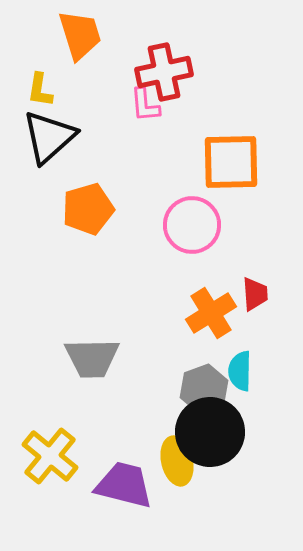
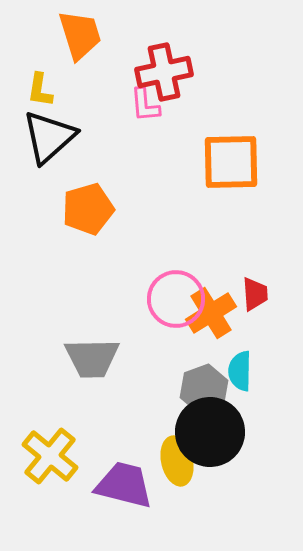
pink circle: moved 16 px left, 74 px down
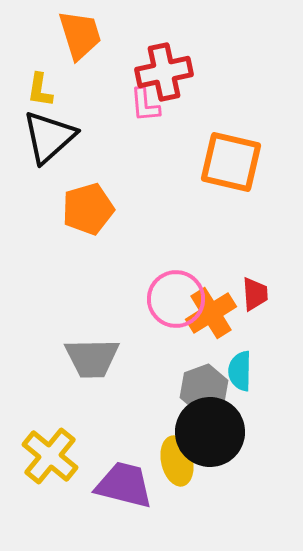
orange square: rotated 14 degrees clockwise
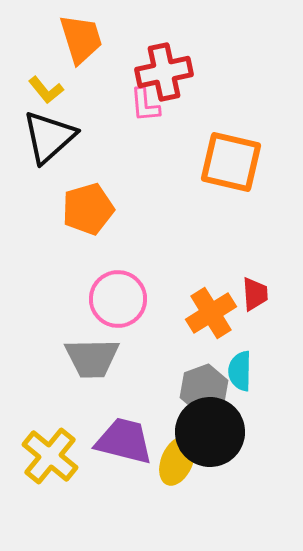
orange trapezoid: moved 1 px right, 4 px down
yellow L-shape: moved 6 px right; rotated 48 degrees counterclockwise
pink circle: moved 58 px left
yellow ellipse: rotated 36 degrees clockwise
purple trapezoid: moved 44 px up
